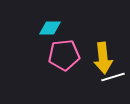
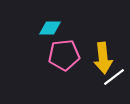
white line: moved 1 px right; rotated 20 degrees counterclockwise
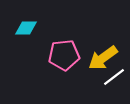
cyan diamond: moved 24 px left
yellow arrow: rotated 60 degrees clockwise
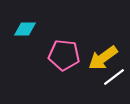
cyan diamond: moved 1 px left, 1 px down
pink pentagon: rotated 12 degrees clockwise
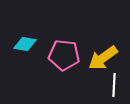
cyan diamond: moved 15 px down; rotated 10 degrees clockwise
white line: moved 8 px down; rotated 50 degrees counterclockwise
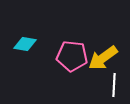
pink pentagon: moved 8 px right, 1 px down
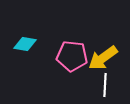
white line: moved 9 px left
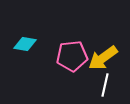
pink pentagon: rotated 12 degrees counterclockwise
white line: rotated 10 degrees clockwise
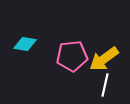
yellow arrow: moved 1 px right, 1 px down
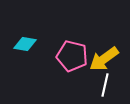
pink pentagon: rotated 20 degrees clockwise
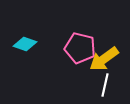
cyan diamond: rotated 10 degrees clockwise
pink pentagon: moved 8 px right, 8 px up
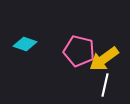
pink pentagon: moved 1 px left, 3 px down
